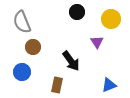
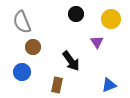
black circle: moved 1 px left, 2 px down
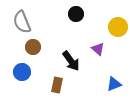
yellow circle: moved 7 px right, 8 px down
purple triangle: moved 1 px right, 7 px down; rotated 16 degrees counterclockwise
blue triangle: moved 5 px right, 1 px up
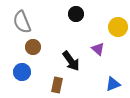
blue triangle: moved 1 px left
